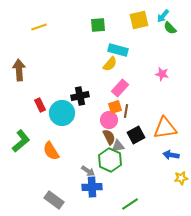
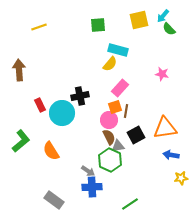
green semicircle: moved 1 px left, 1 px down
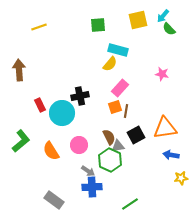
yellow square: moved 1 px left
pink circle: moved 30 px left, 25 px down
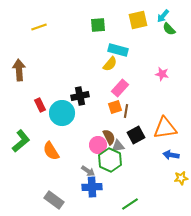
pink circle: moved 19 px right
